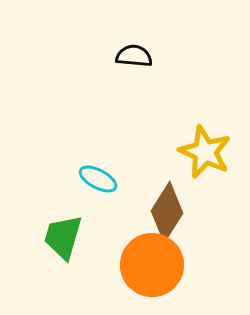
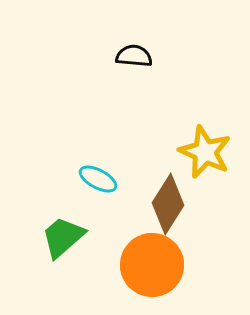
brown diamond: moved 1 px right, 8 px up
green trapezoid: rotated 33 degrees clockwise
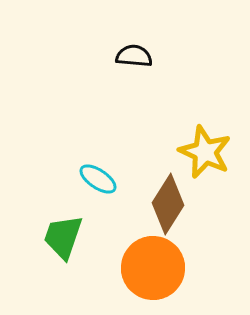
cyan ellipse: rotated 6 degrees clockwise
green trapezoid: rotated 30 degrees counterclockwise
orange circle: moved 1 px right, 3 px down
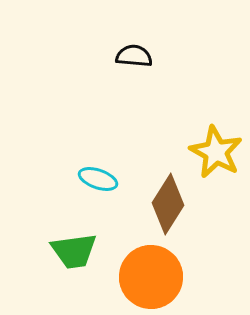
yellow star: moved 11 px right; rotated 4 degrees clockwise
cyan ellipse: rotated 15 degrees counterclockwise
green trapezoid: moved 11 px right, 14 px down; rotated 117 degrees counterclockwise
orange circle: moved 2 px left, 9 px down
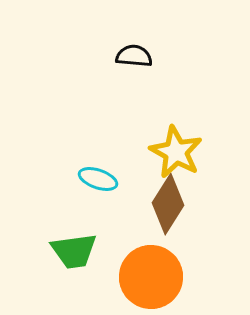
yellow star: moved 40 px left
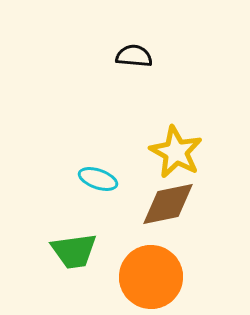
brown diamond: rotated 46 degrees clockwise
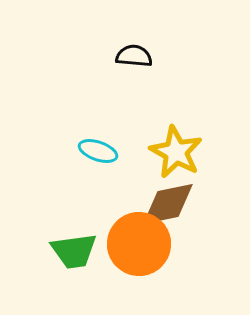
cyan ellipse: moved 28 px up
orange circle: moved 12 px left, 33 px up
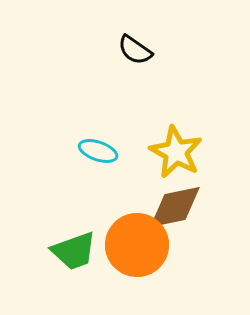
black semicircle: moved 1 px right, 6 px up; rotated 150 degrees counterclockwise
brown diamond: moved 7 px right, 3 px down
orange circle: moved 2 px left, 1 px down
green trapezoid: rotated 12 degrees counterclockwise
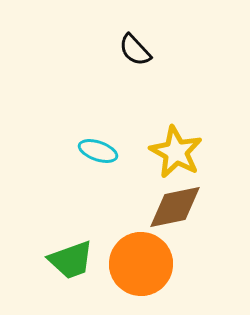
black semicircle: rotated 12 degrees clockwise
orange circle: moved 4 px right, 19 px down
green trapezoid: moved 3 px left, 9 px down
